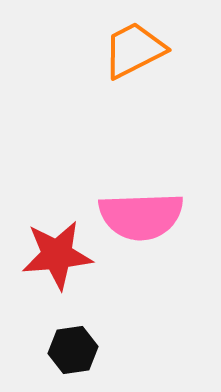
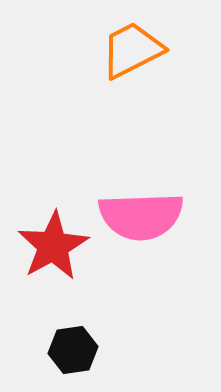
orange trapezoid: moved 2 px left
red star: moved 4 px left, 9 px up; rotated 24 degrees counterclockwise
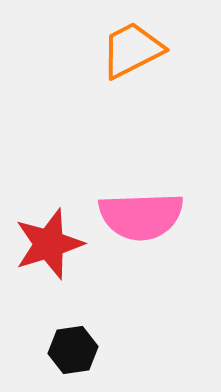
red star: moved 4 px left, 2 px up; rotated 12 degrees clockwise
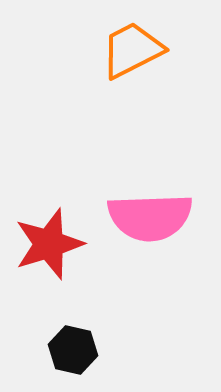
pink semicircle: moved 9 px right, 1 px down
black hexagon: rotated 21 degrees clockwise
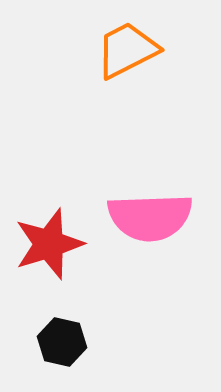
orange trapezoid: moved 5 px left
black hexagon: moved 11 px left, 8 px up
